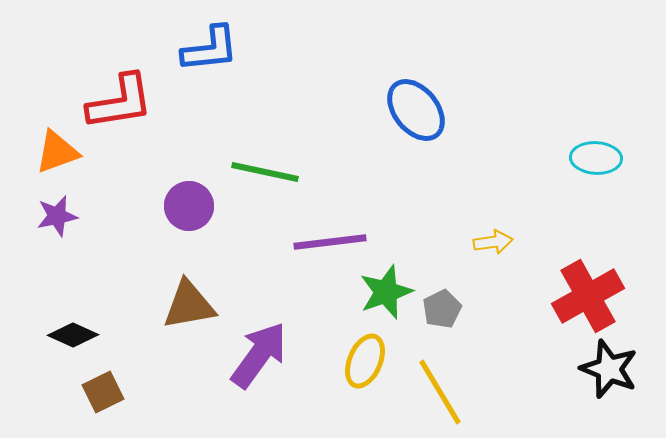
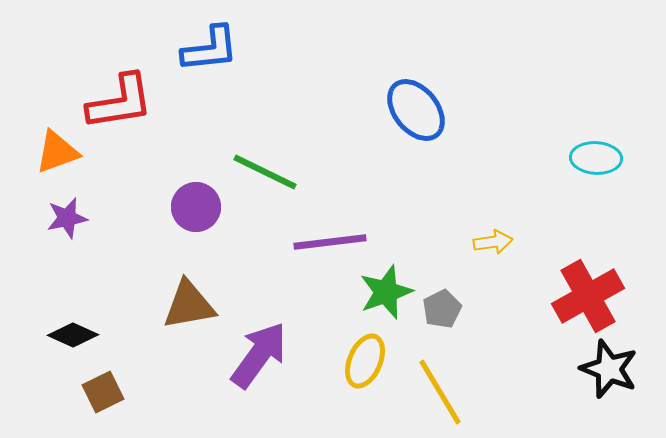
green line: rotated 14 degrees clockwise
purple circle: moved 7 px right, 1 px down
purple star: moved 10 px right, 2 px down
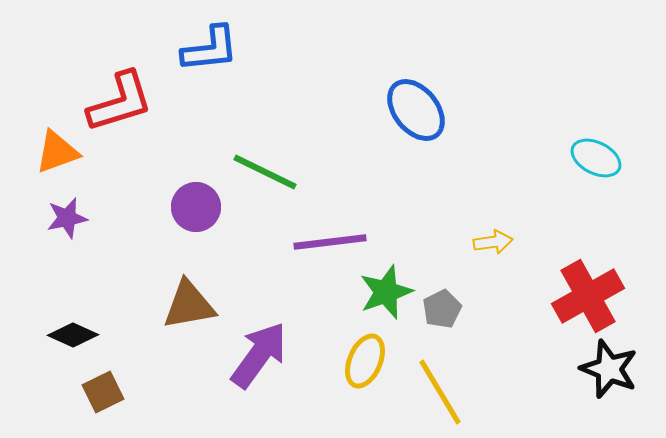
red L-shape: rotated 8 degrees counterclockwise
cyan ellipse: rotated 24 degrees clockwise
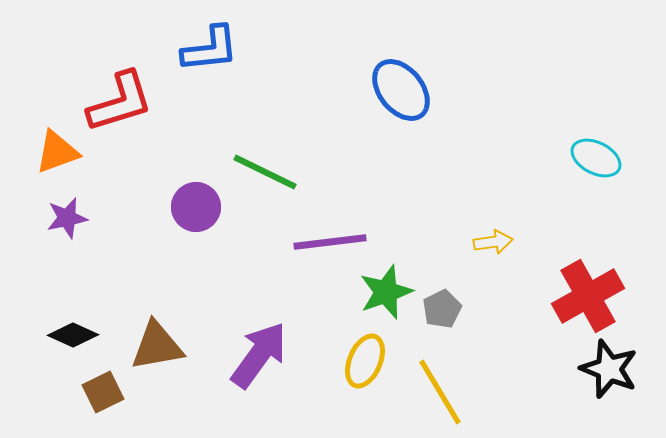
blue ellipse: moved 15 px left, 20 px up
brown triangle: moved 32 px left, 41 px down
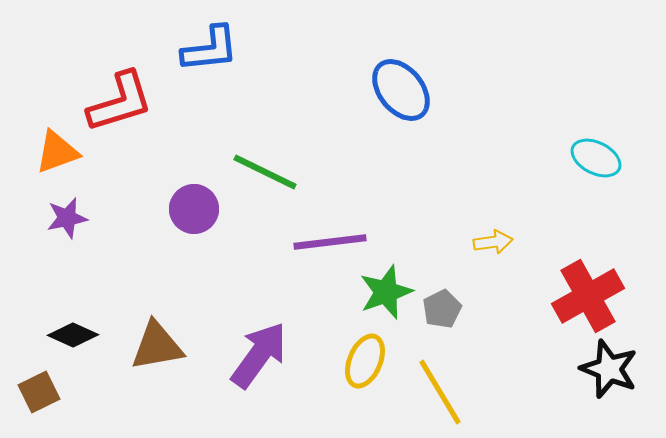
purple circle: moved 2 px left, 2 px down
brown square: moved 64 px left
